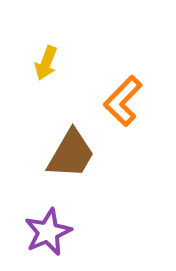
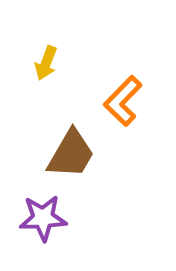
purple star: moved 5 px left, 14 px up; rotated 21 degrees clockwise
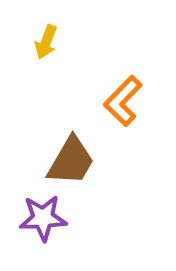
yellow arrow: moved 21 px up
brown trapezoid: moved 7 px down
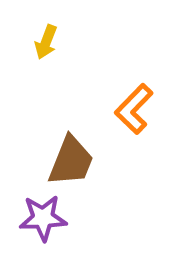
orange L-shape: moved 11 px right, 8 px down
brown trapezoid: rotated 8 degrees counterclockwise
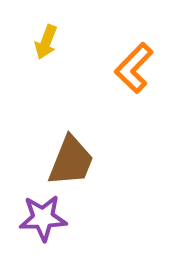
orange L-shape: moved 41 px up
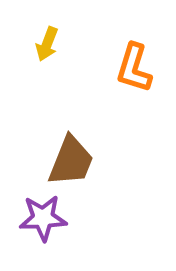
yellow arrow: moved 1 px right, 2 px down
orange L-shape: rotated 27 degrees counterclockwise
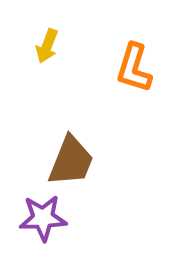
yellow arrow: moved 2 px down
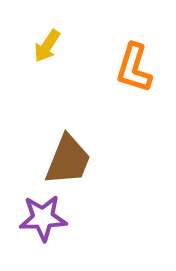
yellow arrow: rotated 12 degrees clockwise
brown trapezoid: moved 3 px left, 1 px up
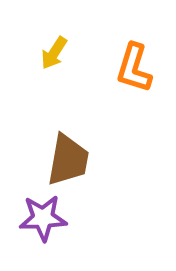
yellow arrow: moved 7 px right, 7 px down
brown trapezoid: rotated 12 degrees counterclockwise
